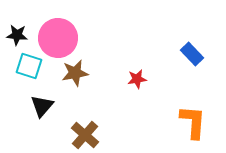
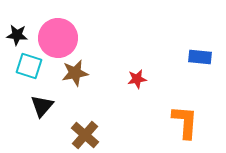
blue rectangle: moved 8 px right, 3 px down; rotated 40 degrees counterclockwise
orange L-shape: moved 8 px left
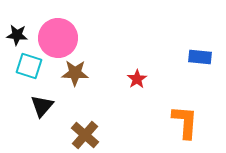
brown star: rotated 12 degrees clockwise
red star: rotated 24 degrees counterclockwise
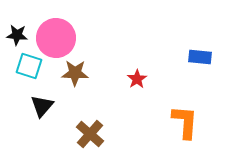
pink circle: moved 2 px left
brown cross: moved 5 px right, 1 px up
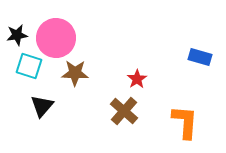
black star: rotated 15 degrees counterclockwise
blue rectangle: rotated 10 degrees clockwise
brown cross: moved 34 px right, 23 px up
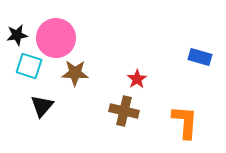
brown cross: rotated 28 degrees counterclockwise
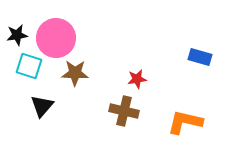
red star: rotated 24 degrees clockwise
orange L-shape: rotated 81 degrees counterclockwise
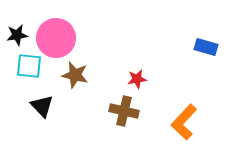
blue rectangle: moved 6 px right, 10 px up
cyan square: rotated 12 degrees counterclockwise
brown star: moved 2 px down; rotated 12 degrees clockwise
black triangle: rotated 25 degrees counterclockwise
orange L-shape: moved 1 px left; rotated 60 degrees counterclockwise
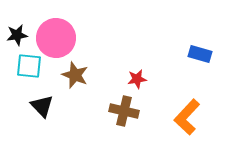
blue rectangle: moved 6 px left, 7 px down
brown star: rotated 8 degrees clockwise
orange L-shape: moved 3 px right, 5 px up
